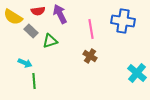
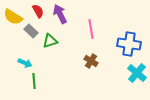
red semicircle: rotated 112 degrees counterclockwise
blue cross: moved 6 px right, 23 px down
brown cross: moved 1 px right, 5 px down
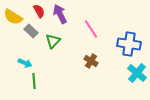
red semicircle: moved 1 px right
pink line: rotated 24 degrees counterclockwise
green triangle: moved 3 px right; rotated 28 degrees counterclockwise
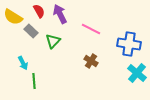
pink line: rotated 30 degrees counterclockwise
cyan arrow: moved 2 px left; rotated 40 degrees clockwise
